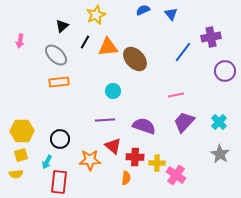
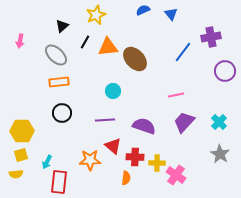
black circle: moved 2 px right, 26 px up
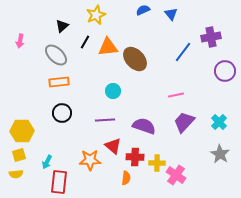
yellow square: moved 2 px left
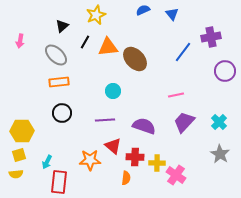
blue triangle: moved 1 px right
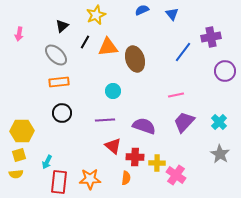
blue semicircle: moved 1 px left
pink arrow: moved 1 px left, 7 px up
brown ellipse: rotated 25 degrees clockwise
orange star: moved 19 px down
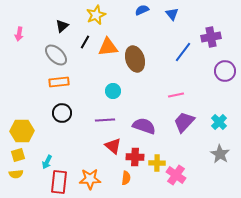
yellow square: moved 1 px left
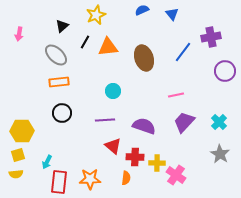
brown ellipse: moved 9 px right, 1 px up
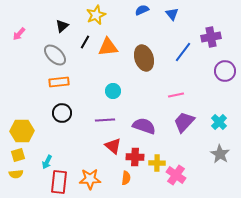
pink arrow: rotated 32 degrees clockwise
gray ellipse: moved 1 px left
